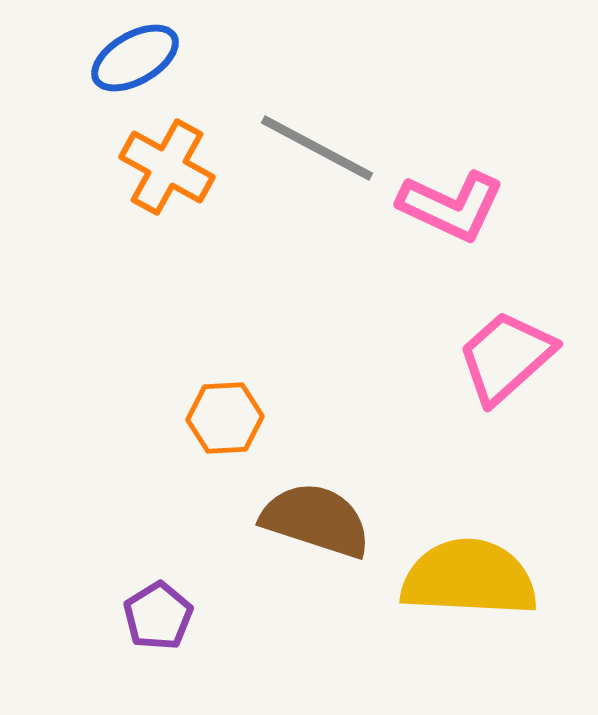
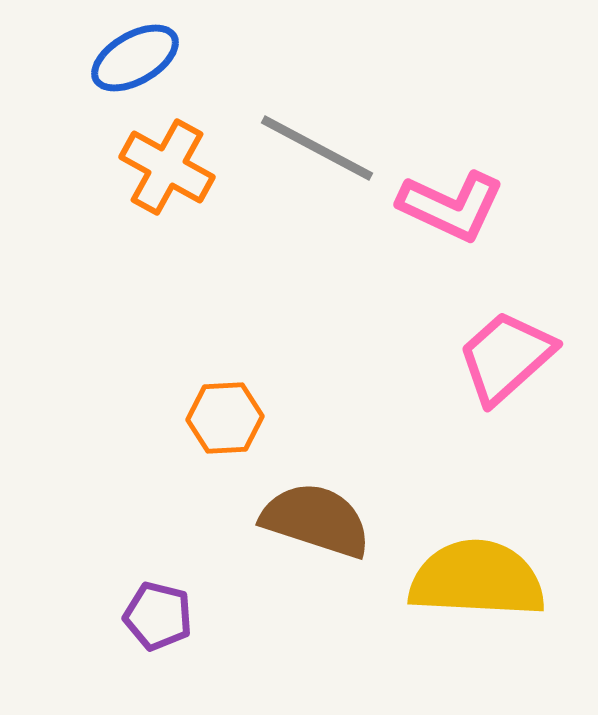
yellow semicircle: moved 8 px right, 1 px down
purple pentagon: rotated 26 degrees counterclockwise
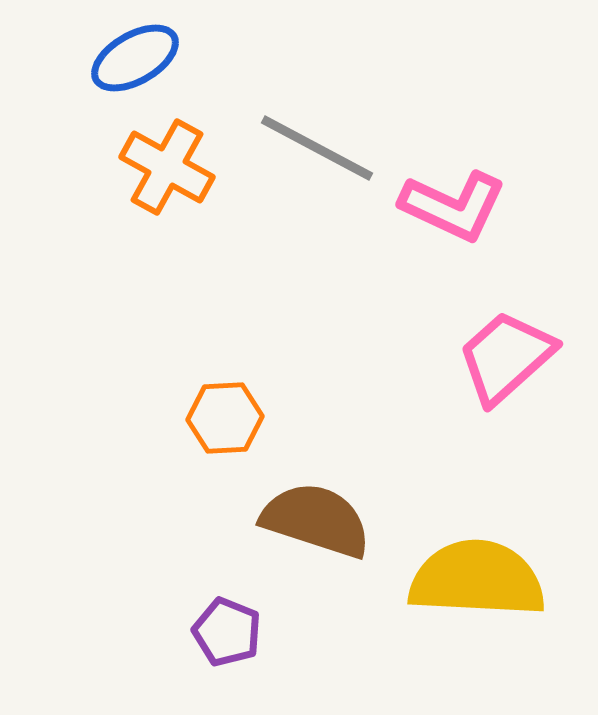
pink L-shape: moved 2 px right
purple pentagon: moved 69 px right, 16 px down; rotated 8 degrees clockwise
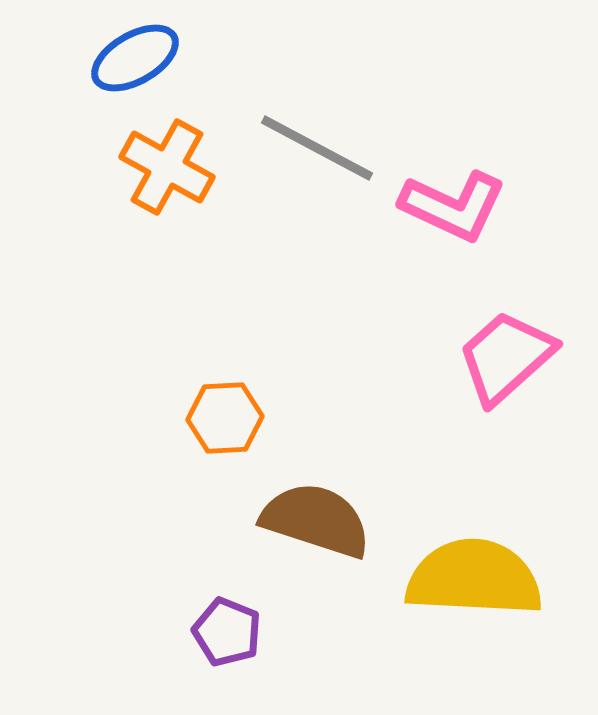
yellow semicircle: moved 3 px left, 1 px up
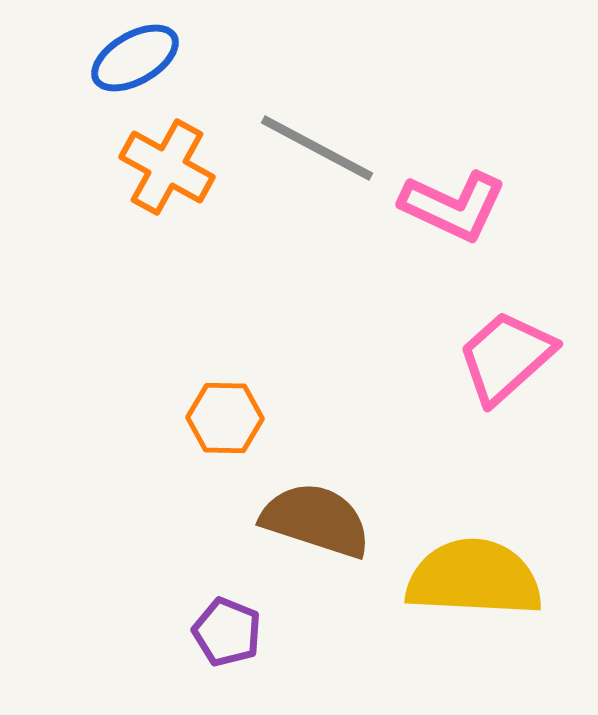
orange hexagon: rotated 4 degrees clockwise
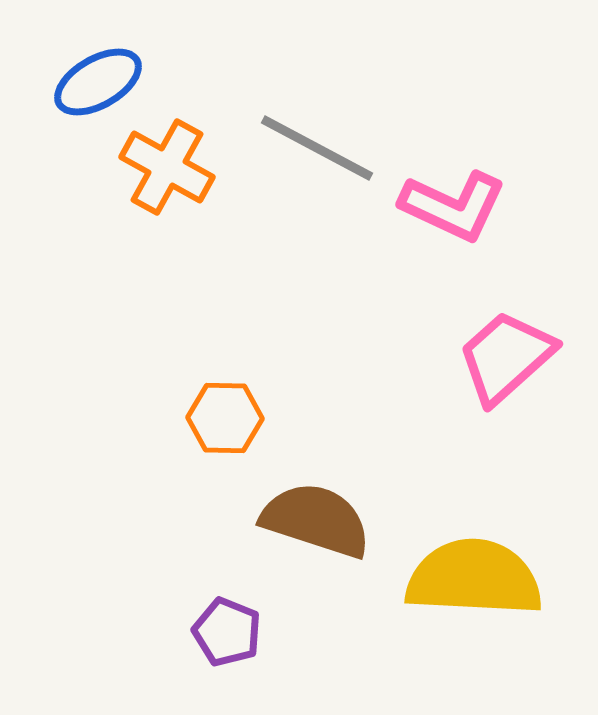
blue ellipse: moved 37 px left, 24 px down
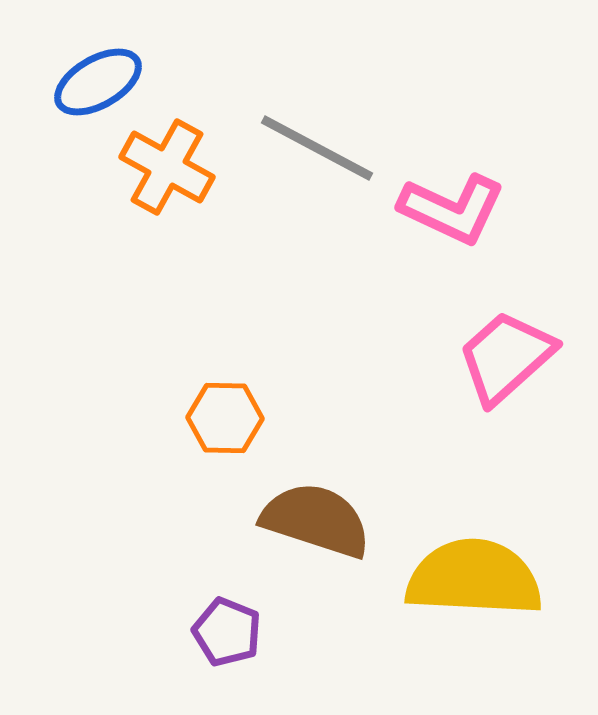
pink L-shape: moved 1 px left, 3 px down
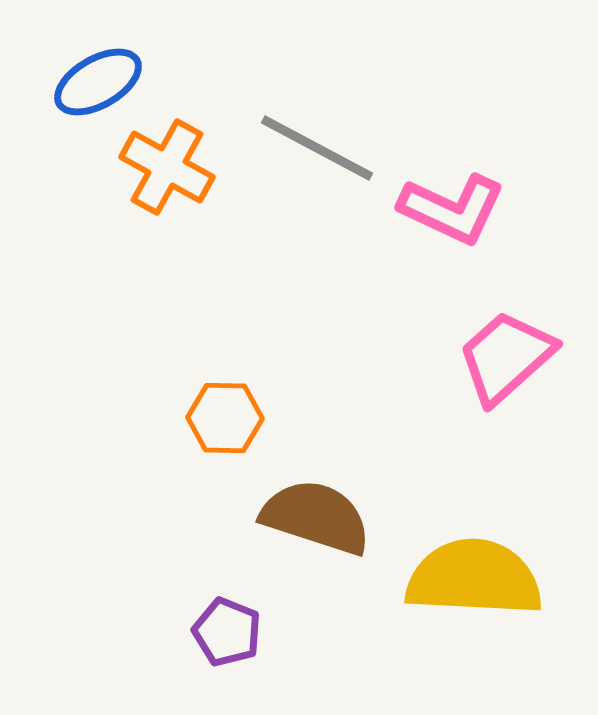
brown semicircle: moved 3 px up
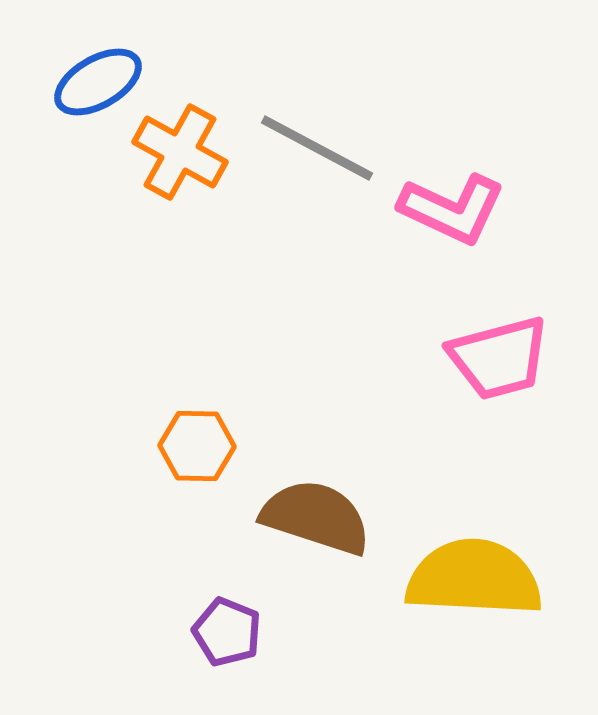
orange cross: moved 13 px right, 15 px up
pink trapezoid: moved 7 px left, 1 px down; rotated 153 degrees counterclockwise
orange hexagon: moved 28 px left, 28 px down
